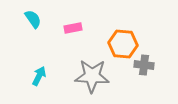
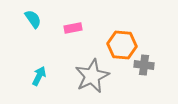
orange hexagon: moved 1 px left, 1 px down
gray star: rotated 28 degrees counterclockwise
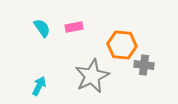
cyan semicircle: moved 9 px right, 9 px down
pink rectangle: moved 1 px right, 1 px up
cyan arrow: moved 10 px down
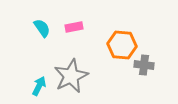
gray star: moved 21 px left
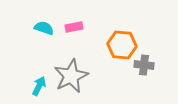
cyan semicircle: moved 2 px right; rotated 36 degrees counterclockwise
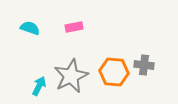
cyan semicircle: moved 14 px left
orange hexagon: moved 8 px left, 27 px down
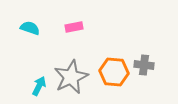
gray star: moved 1 px down
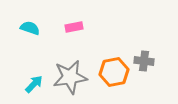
gray cross: moved 4 px up
orange hexagon: rotated 16 degrees counterclockwise
gray star: moved 1 px left; rotated 16 degrees clockwise
cyan arrow: moved 5 px left, 2 px up; rotated 18 degrees clockwise
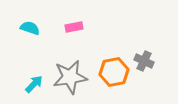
gray cross: rotated 18 degrees clockwise
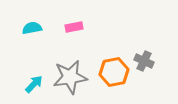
cyan semicircle: moved 2 px right; rotated 30 degrees counterclockwise
